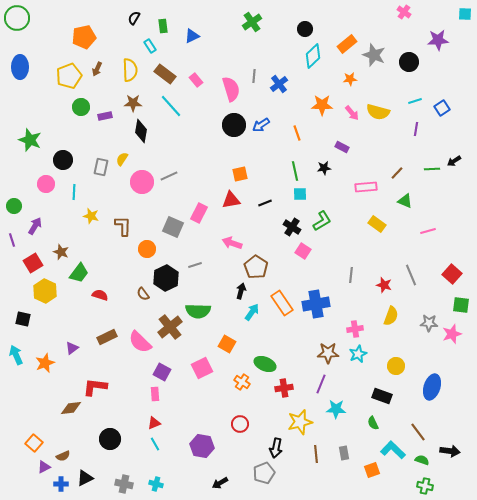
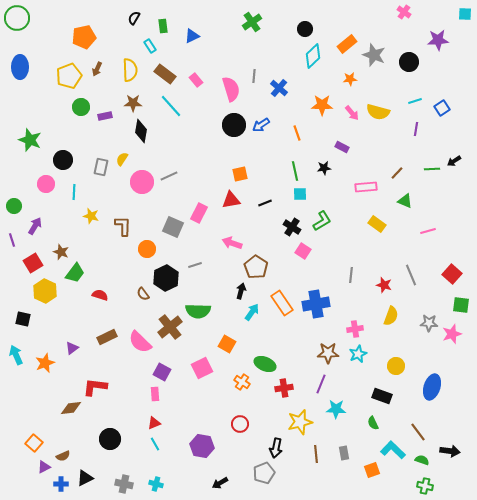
blue cross at (279, 84): moved 4 px down; rotated 12 degrees counterclockwise
green trapezoid at (79, 273): moved 4 px left
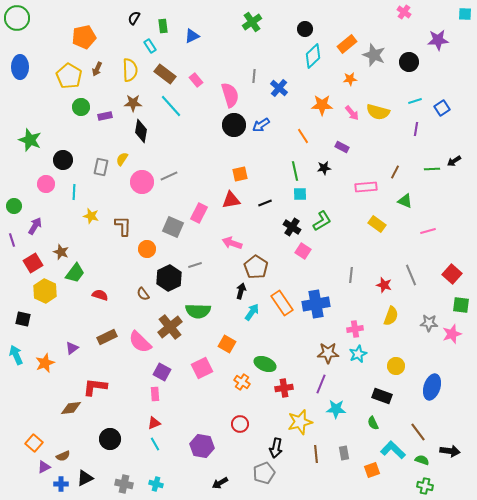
yellow pentagon at (69, 76): rotated 20 degrees counterclockwise
pink semicircle at (231, 89): moved 1 px left, 6 px down
orange line at (297, 133): moved 6 px right, 3 px down; rotated 14 degrees counterclockwise
brown line at (397, 173): moved 2 px left, 1 px up; rotated 16 degrees counterclockwise
black hexagon at (166, 278): moved 3 px right
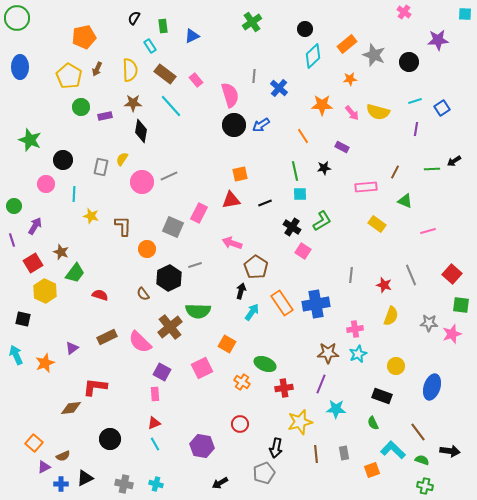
cyan line at (74, 192): moved 2 px down
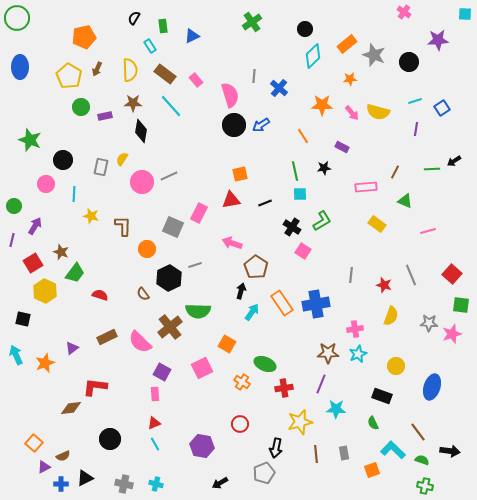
purple line at (12, 240): rotated 32 degrees clockwise
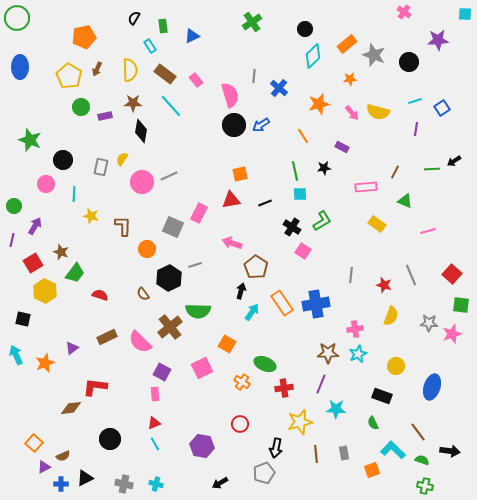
orange star at (322, 105): moved 3 px left, 1 px up; rotated 15 degrees counterclockwise
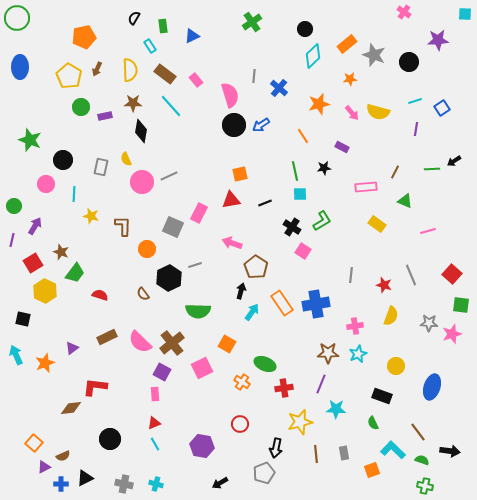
yellow semicircle at (122, 159): moved 4 px right; rotated 56 degrees counterclockwise
brown cross at (170, 327): moved 2 px right, 16 px down
pink cross at (355, 329): moved 3 px up
